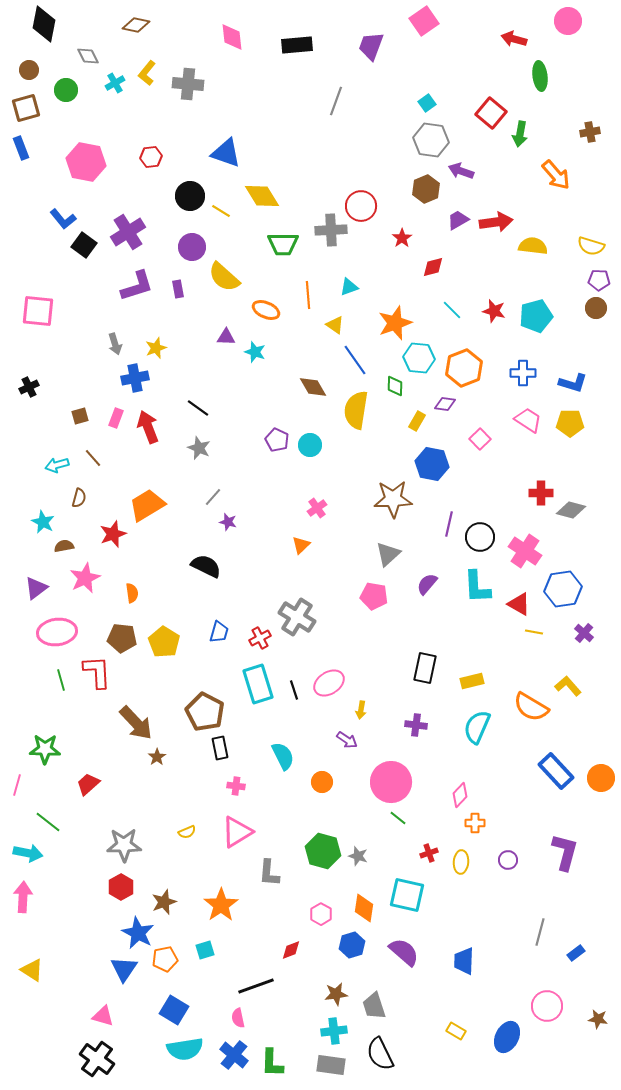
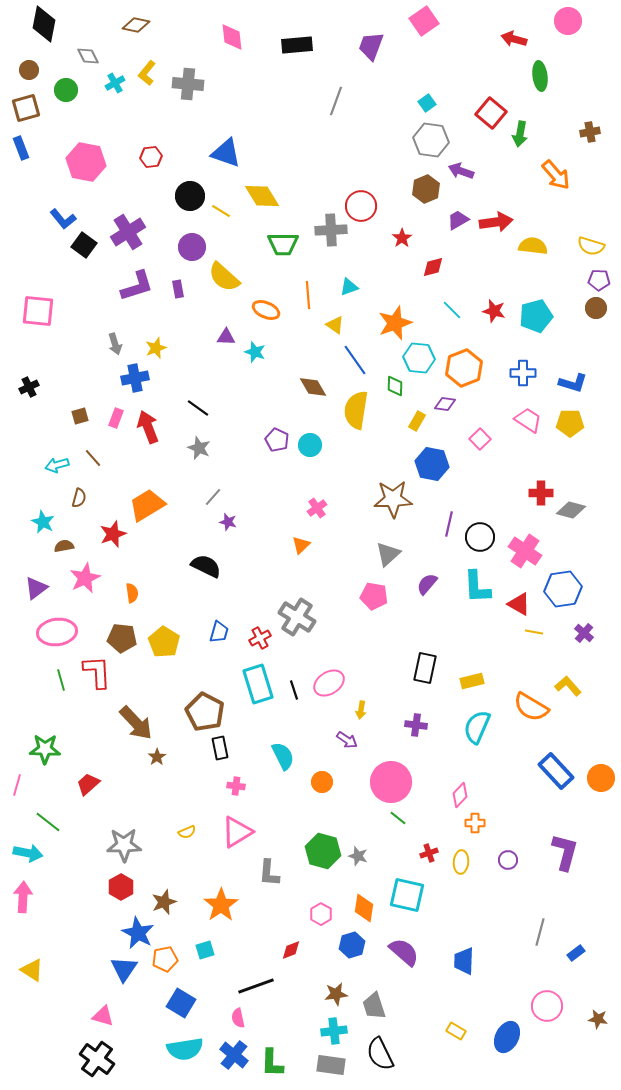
blue square at (174, 1010): moved 7 px right, 7 px up
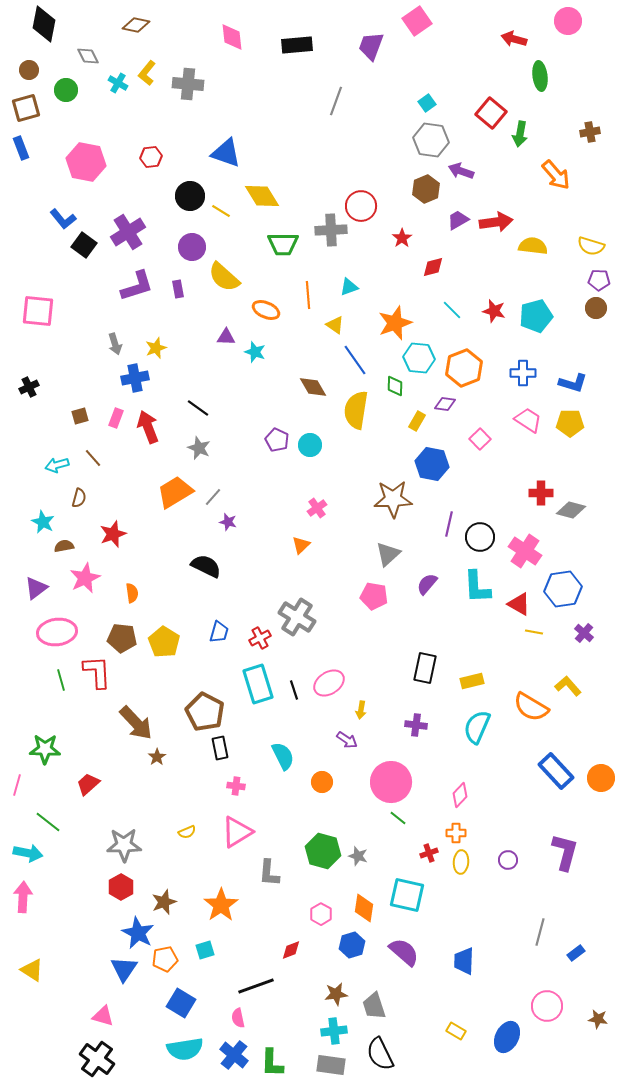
pink square at (424, 21): moved 7 px left
cyan cross at (115, 83): moved 3 px right; rotated 30 degrees counterclockwise
orange trapezoid at (147, 505): moved 28 px right, 13 px up
orange cross at (475, 823): moved 19 px left, 10 px down
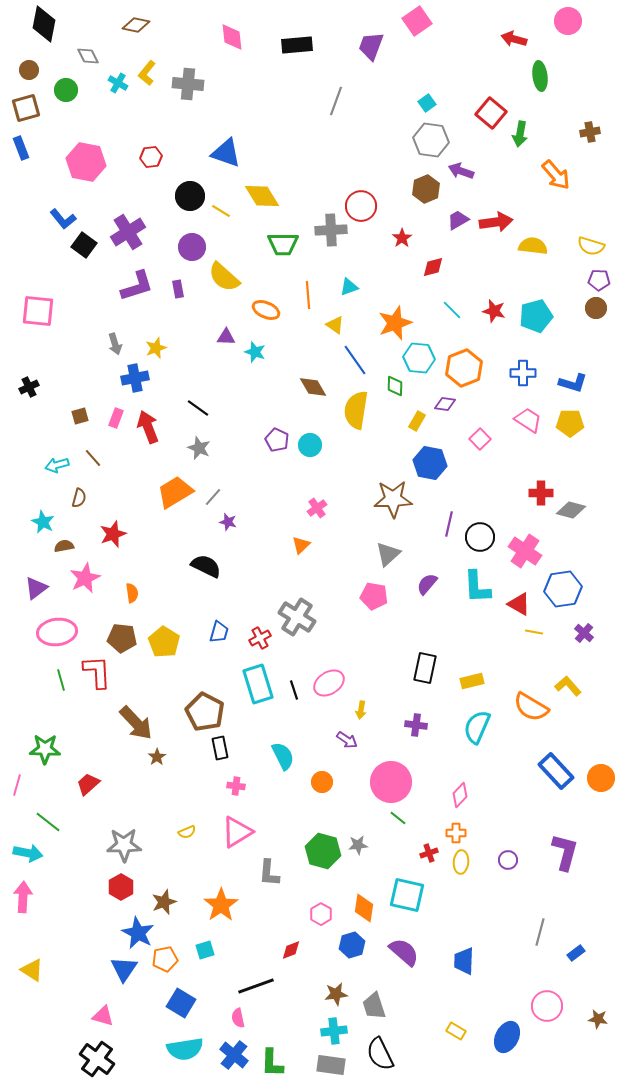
blue hexagon at (432, 464): moved 2 px left, 1 px up
gray star at (358, 856): moved 11 px up; rotated 24 degrees counterclockwise
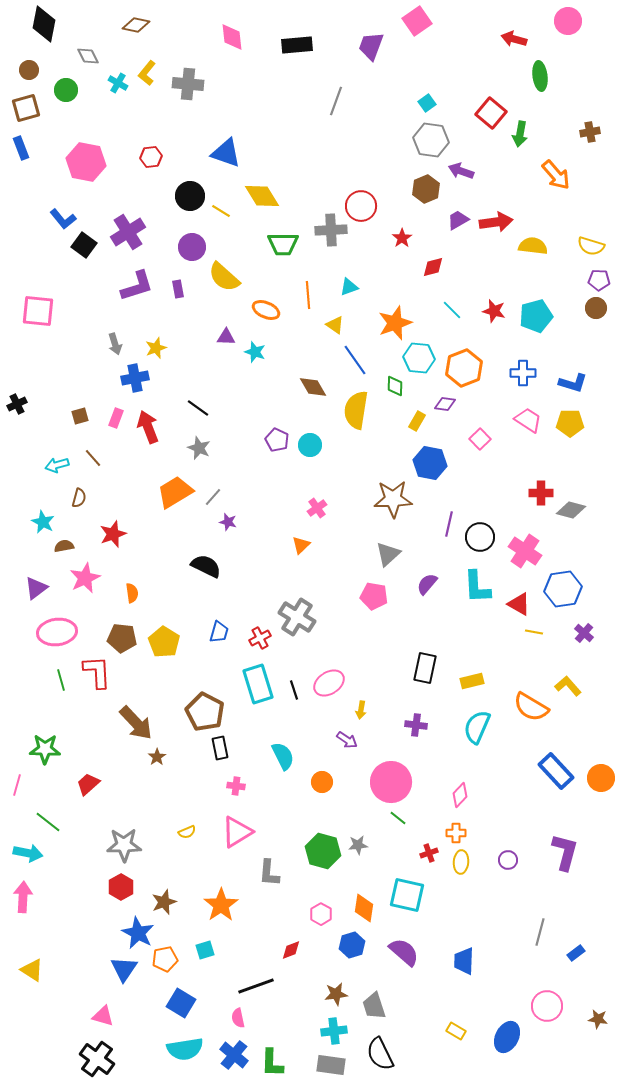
black cross at (29, 387): moved 12 px left, 17 px down
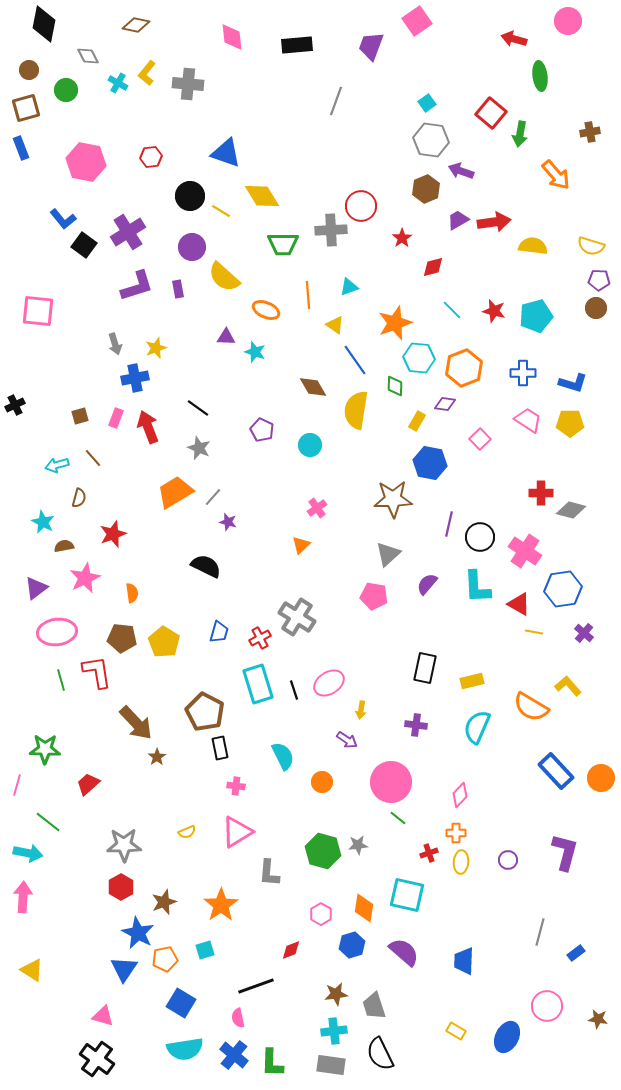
red arrow at (496, 222): moved 2 px left
black cross at (17, 404): moved 2 px left, 1 px down
purple pentagon at (277, 440): moved 15 px left, 10 px up
red L-shape at (97, 672): rotated 6 degrees counterclockwise
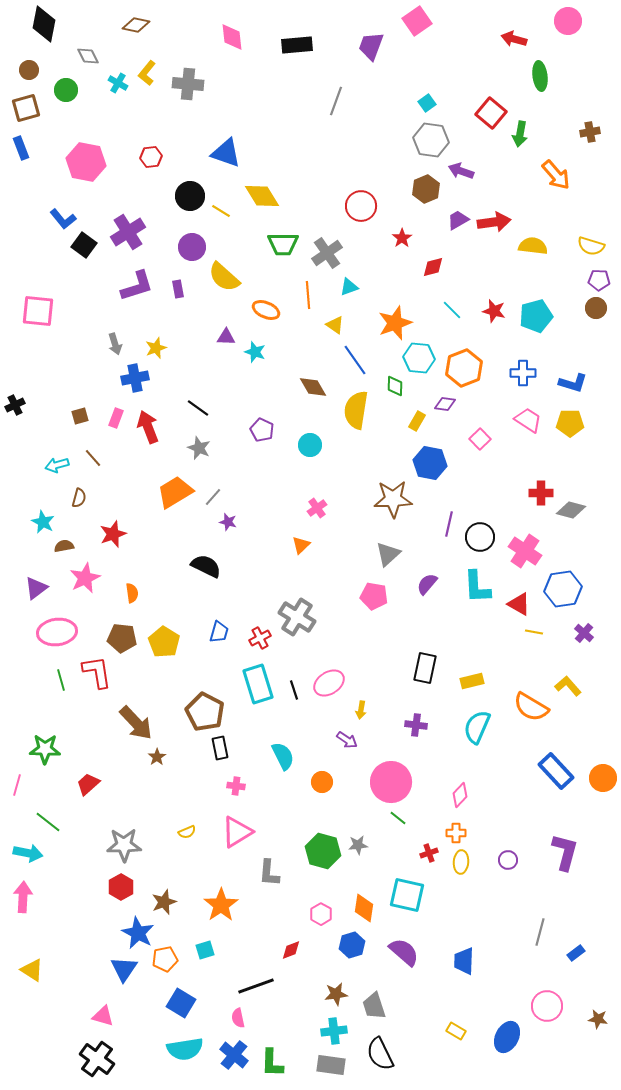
gray cross at (331, 230): moved 4 px left, 23 px down; rotated 32 degrees counterclockwise
orange circle at (601, 778): moved 2 px right
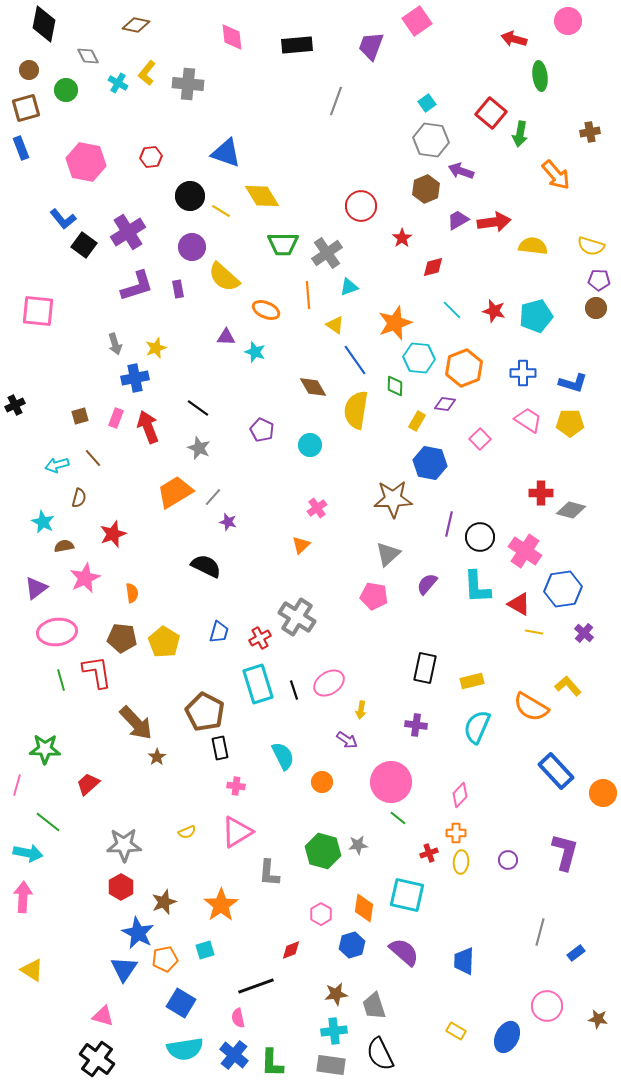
orange circle at (603, 778): moved 15 px down
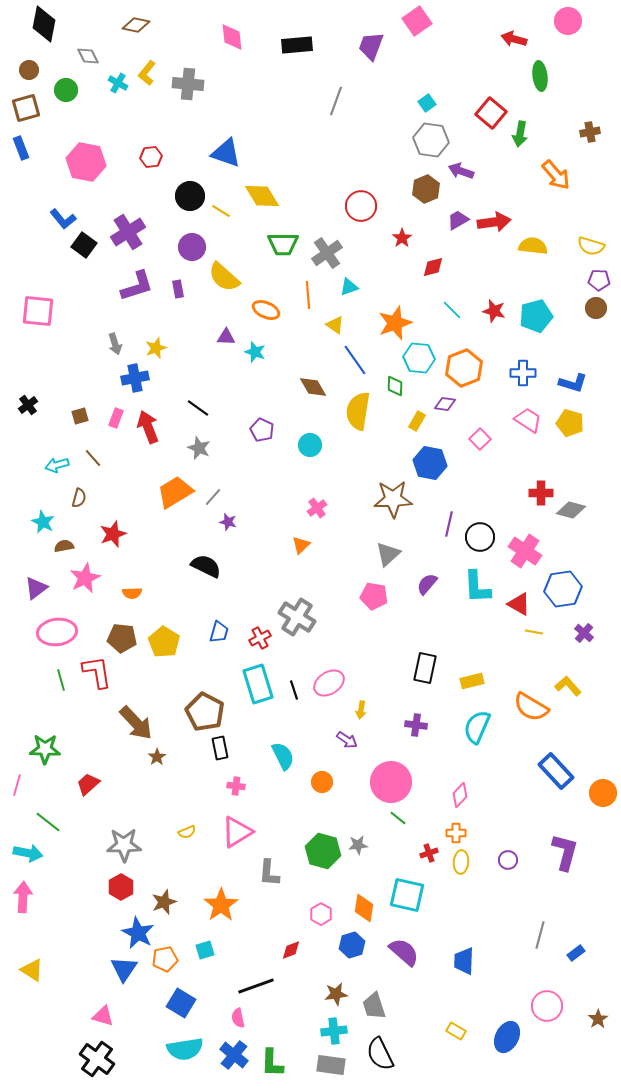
black cross at (15, 405): moved 13 px right; rotated 12 degrees counterclockwise
yellow semicircle at (356, 410): moved 2 px right, 1 px down
yellow pentagon at (570, 423): rotated 16 degrees clockwise
orange semicircle at (132, 593): rotated 96 degrees clockwise
gray line at (540, 932): moved 3 px down
brown star at (598, 1019): rotated 30 degrees clockwise
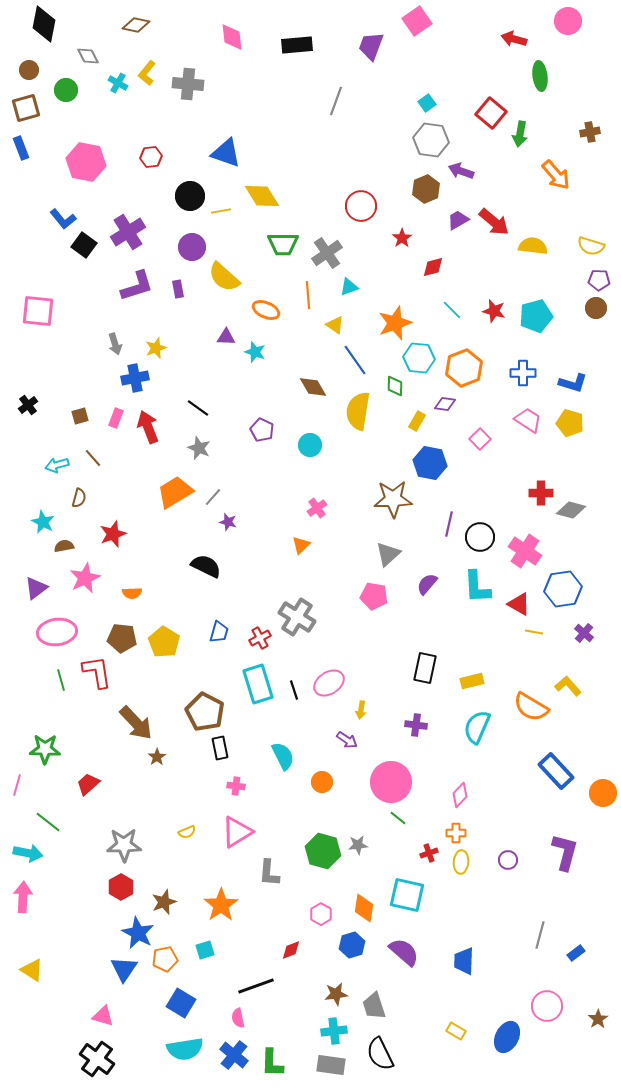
yellow line at (221, 211): rotated 42 degrees counterclockwise
red arrow at (494, 222): rotated 48 degrees clockwise
